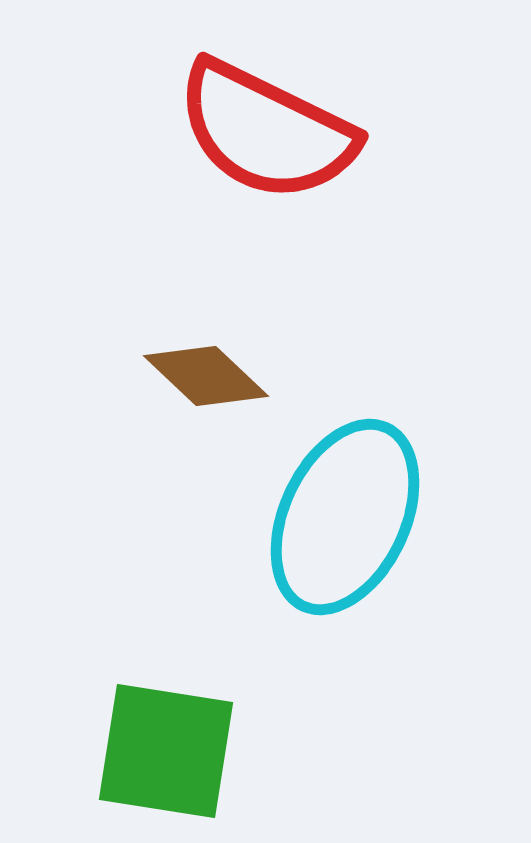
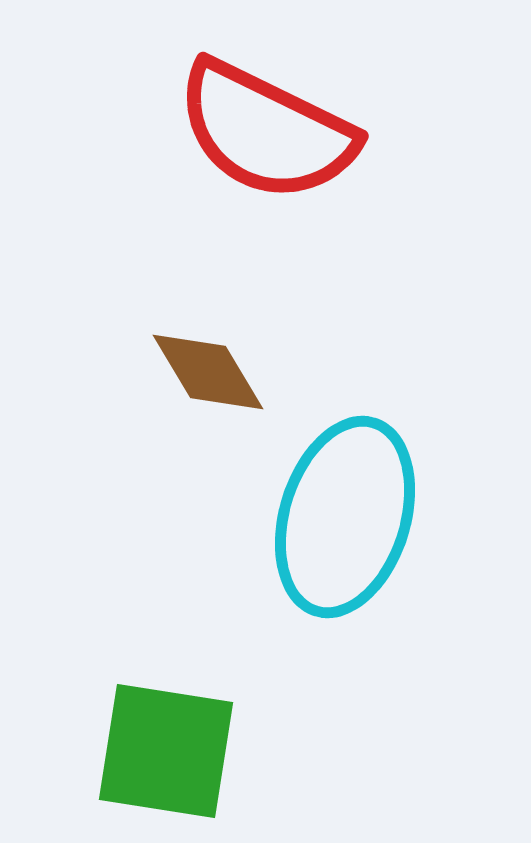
brown diamond: moved 2 px right, 4 px up; rotated 16 degrees clockwise
cyan ellipse: rotated 8 degrees counterclockwise
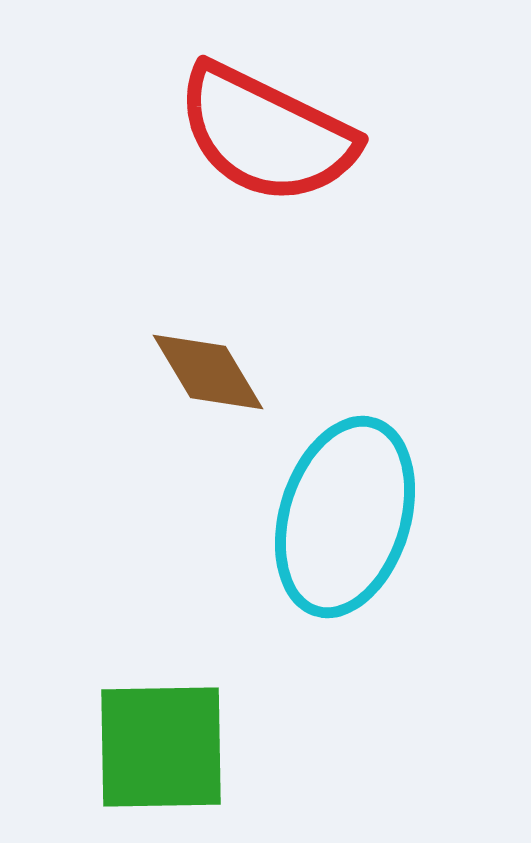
red semicircle: moved 3 px down
green square: moved 5 px left, 4 px up; rotated 10 degrees counterclockwise
